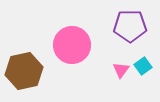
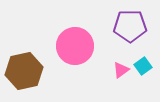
pink circle: moved 3 px right, 1 px down
pink triangle: rotated 18 degrees clockwise
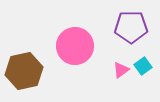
purple pentagon: moved 1 px right, 1 px down
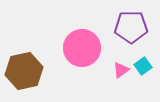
pink circle: moved 7 px right, 2 px down
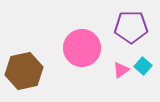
cyan square: rotated 12 degrees counterclockwise
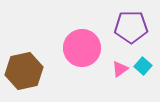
pink triangle: moved 1 px left, 1 px up
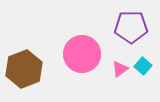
pink circle: moved 6 px down
brown hexagon: moved 2 px up; rotated 9 degrees counterclockwise
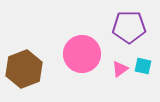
purple pentagon: moved 2 px left
cyan square: rotated 30 degrees counterclockwise
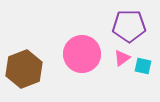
purple pentagon: moved 1 px up
pink triangle: moved 2 px right, 11 px up
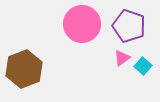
purple pentagon: rotated 20 degrees clockwise
pink circle: moved 30 px up
cyan square: rotated 30 degrees clockwise
